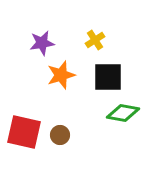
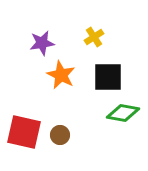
yellow cross: moved 1 px left, 3 px up
orange star: rotated 28 degrees counterclockwise
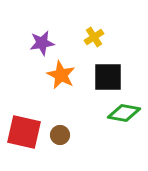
green diamond: moved 1 px right
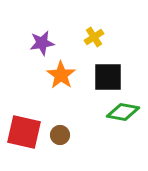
orange star: rotated 8 degrees clockwise
green diamond: moved 1 px left, 1 px up
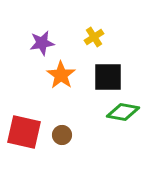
brown circle: moved 2 px right
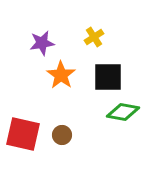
red square: moved 1 px left, 2 px down
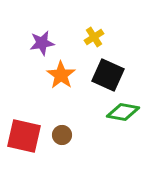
black square: moved 2 px up; rotated 24 degrees clockwise
red square: moved 1 px right, 2 px down
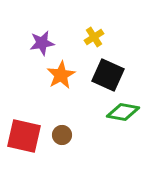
orange star: rotated 8 degrees clockwise
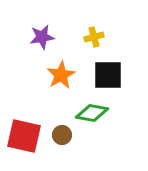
yellow cross: rotated 18 degrees clockwise
purple star: moved 6 px up
black square: rotated 24 degrees counterclockwise
green diamond: moved 31 px left, 1 px down
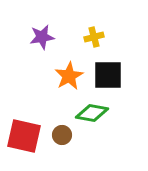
orange star: moved 8 px right, 1 px down
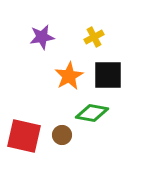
yellow cross: rotated 12 degrees counterclockwise
